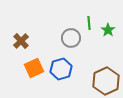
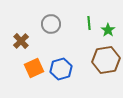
gray circle: moved 20 px left, 14 px up
brown hexagon: moved 21 px up; rotated 16 degrees clockwise
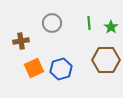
gray circle: moved 1 px right, 1 px up
green star: moved 3 px right, 3 px up
brown cross: rotated 35 degrees clockwise
brown hexagon: rotated 8 degrees clockwise
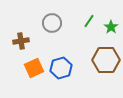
green line: moved 2 px up; rotated 40 degrees clockwise
blue hexagon: moved 1 px up
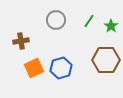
gray circle: moved 4 px right, 3 px up
green star: moved 1 px up
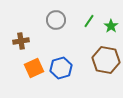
brown hexagon: rotated 12 degrees clockwise
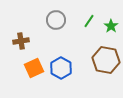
blue hexagon: rotated 15 degrees counterclockwise
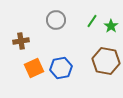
green line: moved 3 px right
brown hexagon: moved 1 px down
blue hexagon: rotated 20 degrees clockwise
